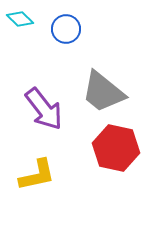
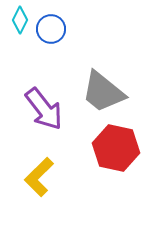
cyan diamond: moved 1 px down; rotated 72 degrees clockwise
blue circle: moved 15 px left
yellow L-shape: moved 2 px right, 2 px down; rotated 147 degrees clockwise
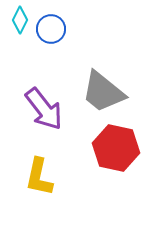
yellow L-shape: rotated 33 degrees counterclockwise
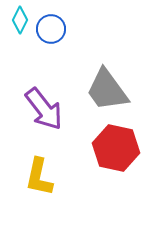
gray trapezoid: moved 4 px right, 2 px up; rotated 15 degrees clockwise
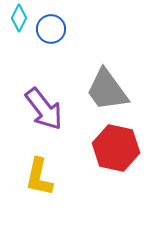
cyan diamond: moved 1 px left, 2 px up
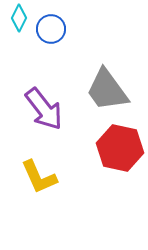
red hexagon: moved 4 px right
yellow L-shape: rotated 36 degrees counterclockwise
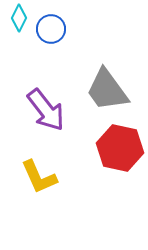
purple arrow: moved 2 px right, 1 px down
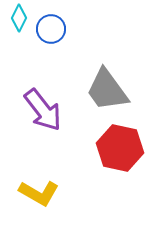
purple arrow: moved 3 px left
yellow L-shape: moved 16 px down; rotated 36 degrees counterclockwise
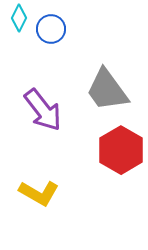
red hexagon: moved 1 px right, 2 px down; rotated 18 degrees clockwise
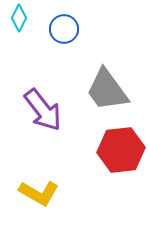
blue circle: moved 13 px right
red hexagon: rotated 24 degrees clockwise
